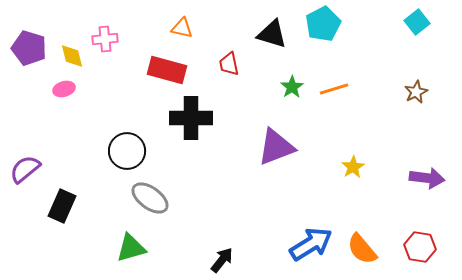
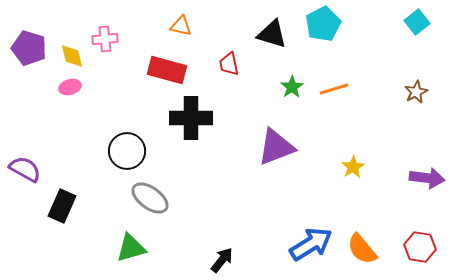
orange triangle: moved 1 px left, 2 px up
pink ellipse: moved 6 px right, 2 px up
purple semicircle: rotated 68 degrees clockwise
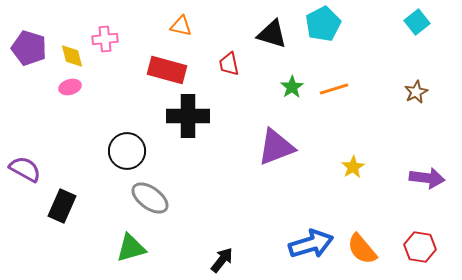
black cross: moved 3 px left, 2 px up
blue arrow: rotated 15 degrees clockwise
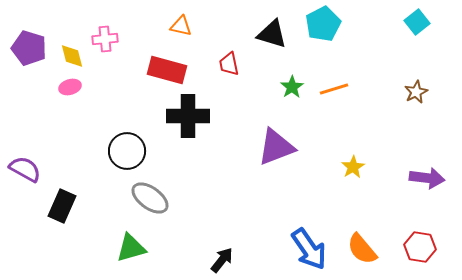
blue arrow: moved 2 px left, 5 px down; rotated 72 degrees clockwise
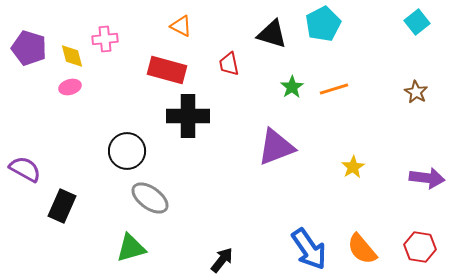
orange triangle: rotated 15 degrees clockwise
brown star: rotated 15 degrees counterclockwise
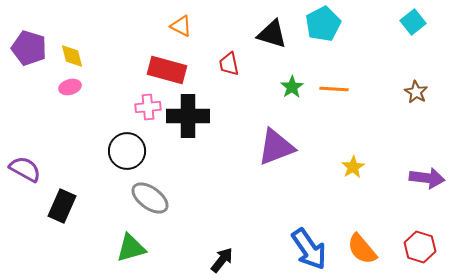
cyan square: moved 4 px left
pink cross: moved 43 px right, 68 px down
orange line: rotated 20 degrees clockwise
red hexagon: rotated 8 degrees clockwise
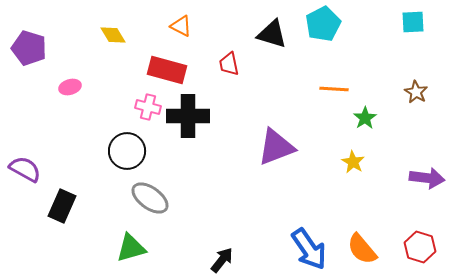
cyan square: rotated 35 degrees clockwise
yellow diamond: moved 41 px right, 21 px up; rotated 16 degrees counterclockwise
green star: moved 73 px right, 31 px down
pink cross: rotated 20 degrees clockwise
yellow star: moved 5 px up; rotated 10 degrees counterclockwise
